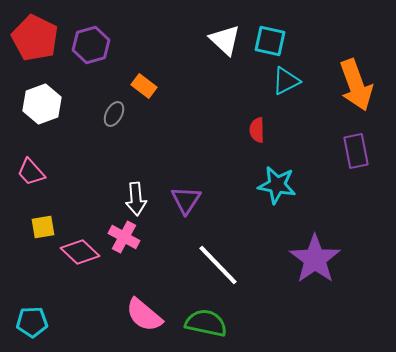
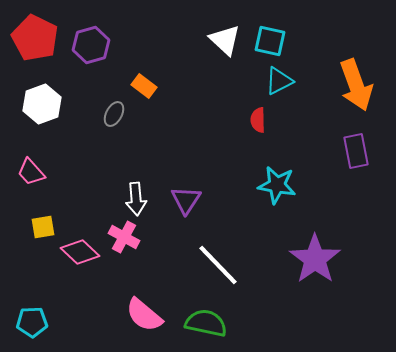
cyan triangle: moved 7 px left
red semicircle: moved 1 px right, 10 px up
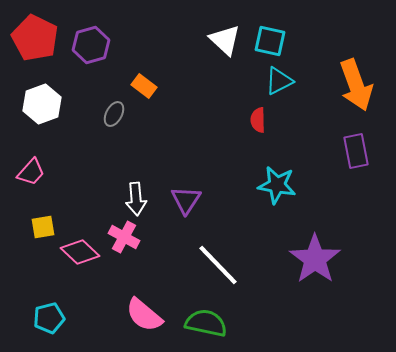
pink trapezoid: rotated 96 degrees counterclockwise
cyan pentagon: moved 17 px right, 4 px up; rotated 12 degrees counterclockwise
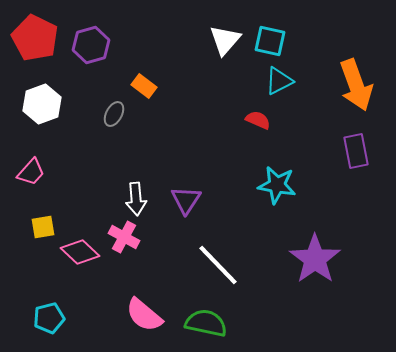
white triangle: rotated 28 degrees clockwise
red semicircle: rotated 115 degrees clockwise
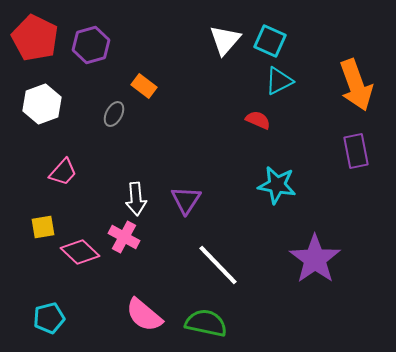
cyan square: rotated 12 degrees clockwise
pink trapezoid: moved 32 px right
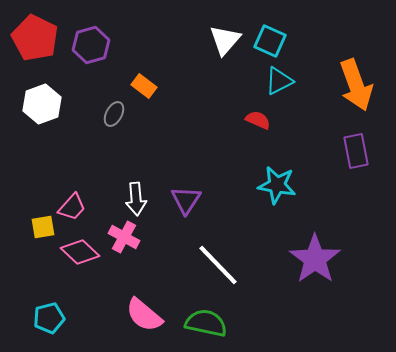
pink trapezoid: moved 9 px right, 35 px down
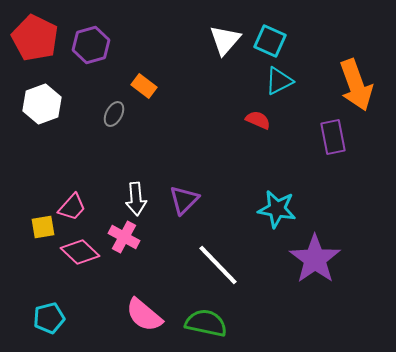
purple rectangle: moved 23 px left, 14 px up
cyan star: moved 24 px down
purple triangle: moved 2 px left; rotated 12 degrees clockwise
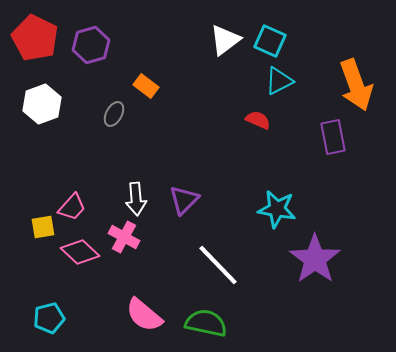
white triangle: rotated 12 degrees clockwise
orange rectangle: moved 2 px right
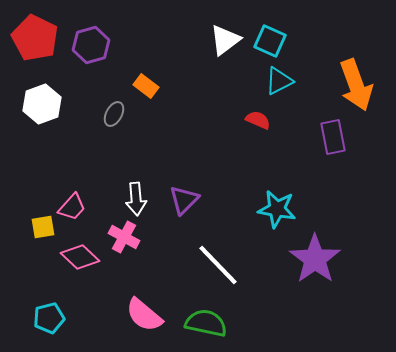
pink diamond: moved 5 px down
